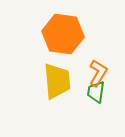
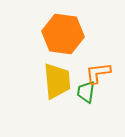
orange L-shape: rotated 128 degrees counterclockwise
green trapezoid: moved 10 px left
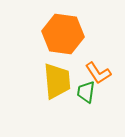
orange L-shape: rotated 116 degrees counterclockwise
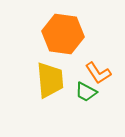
yellow trapezoid: moved 7 px left, 1 px up
green trapezoid: rotated 70 degrees counterclockwise
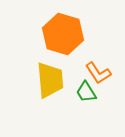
orange hexagon: rotated 9 degrees clockwise
green trapezoid: rotated 30 degrees clockwise
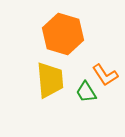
orange L-shape: moved 7 px right, 2 px down
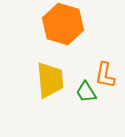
orange hexagon: moved 10 px up
orange L-shape: rotated 44 degrees clockwise
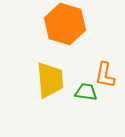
orange hexagon: moved 2 px right
green trapezoid: rotated 130 degrees clockwise
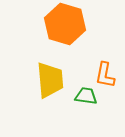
green trapezoid: moved 4 px down
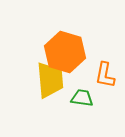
orange hexagon: moved 28 px down
green trapezoid: moved 4 px left, 2 px down
